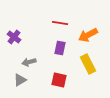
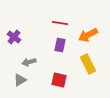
purple rectangle: moved 3 px up
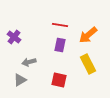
red line: moved 2 px down
orange arrow: rotated 12 degrees counterclockwise
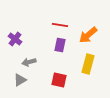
purple cross: moved 1 px right, 2 px down
yellow rectangle: rotated 42 degrees clockwise
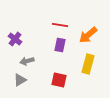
gray arrow: moved 2 px left, 1 px up
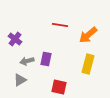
purple rectangle: moved 14 px left, 14 px down
red square: moved 7 px down
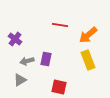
yellow rectangle: moved 4 px up; rotated 36 degrees counterclockwise
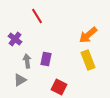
red line: moved 23 px left, 9 px up; rotated 49 degrees clockwise
gray arrow: rotated 96 degrees clockwise
red square: rotated 14 degrees clockwise
